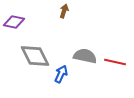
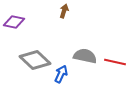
gray diamond: moved 4 px down; rotated 20 degrees counterclockwise
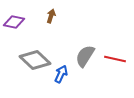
brown arrow: moved 13 px left, 5 px down
gray semicircle: rotated 70 degrees counterclockwise
red line: moved 3 px up
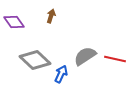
purple diamond: rotated 45 degrees clockwise
gray semicircle: rotated 25 degrees clockwise
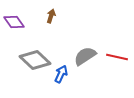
red line: moved 2 px right, 2 px up
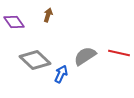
brown arrow: moved 3 px left, 1 px up
red line: moved 2 px right, 4 px up
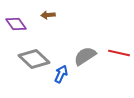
brown arrow: rotated 112 degrees counterclockwise
purple diamond: moved 2 px right, 2 px down
gray diamond: moved 1 px left, 1 px up
